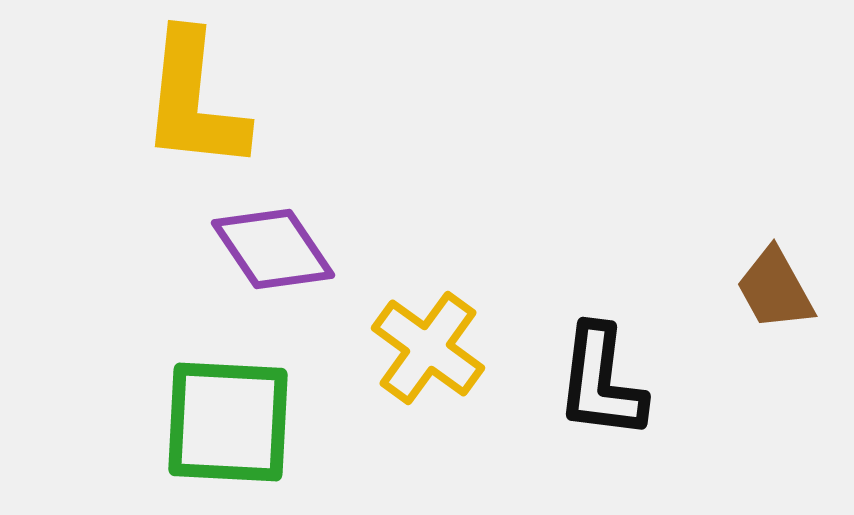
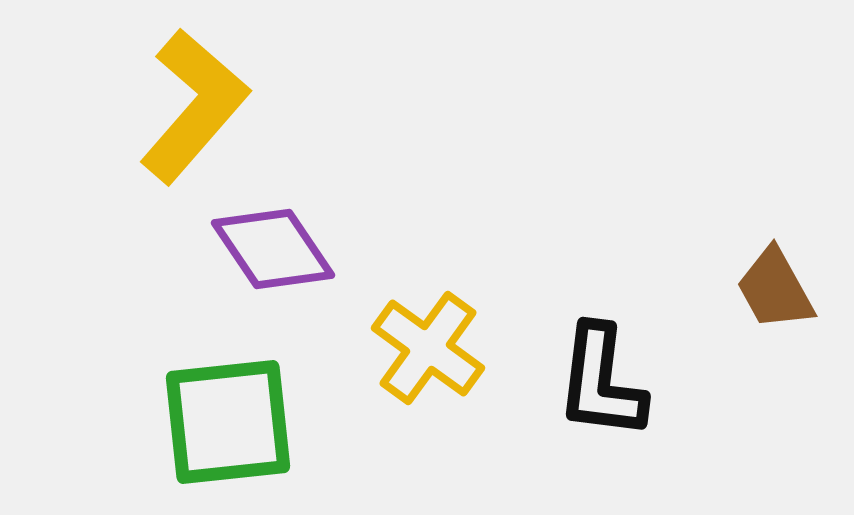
yellow L-shape: moved 5 px down; rotated 145 degrees counterclockwise
green square: rotated 9 degrees counterclockwise
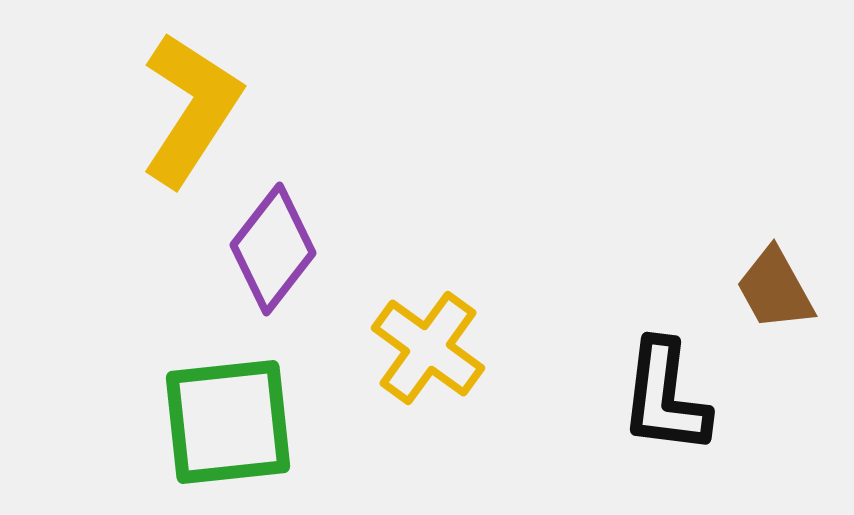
yellow L-shape: moved 3 px left, 3 px down; rotated 8 degrees counterclockwise
purple diamond: rotated 72 degrees clockwise
black L-shape: moved 64 px right, 15 px down
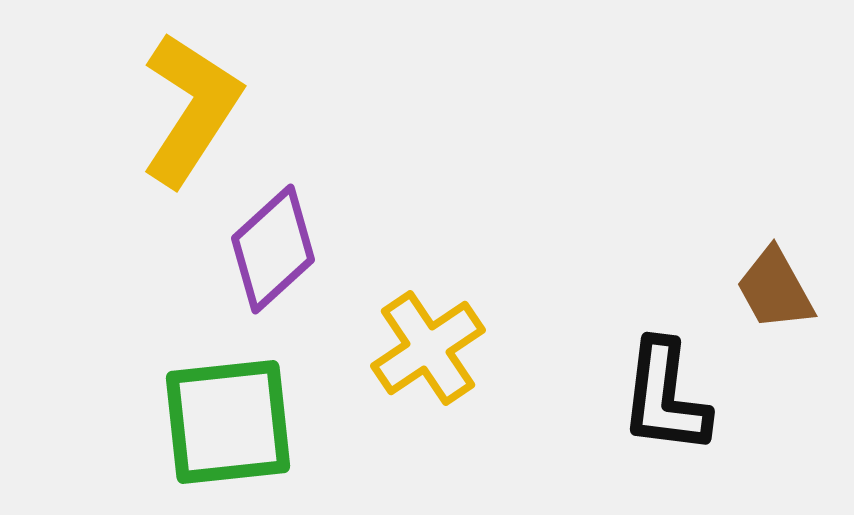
purple diamond: rotated 10 degrees clockwise
yellow cross: rotated 20 degrees clockwise
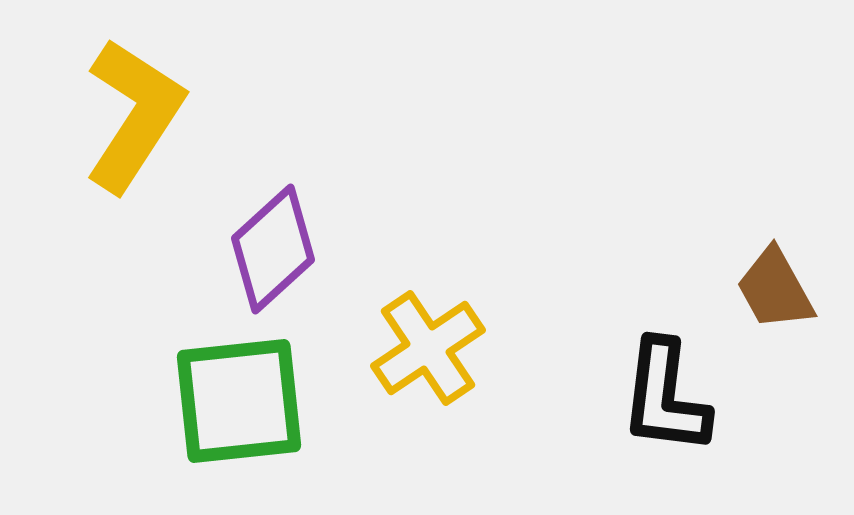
yellow L-shape: moved 57 px left, 6 px down
green square: moved 11 px right, 21 px up
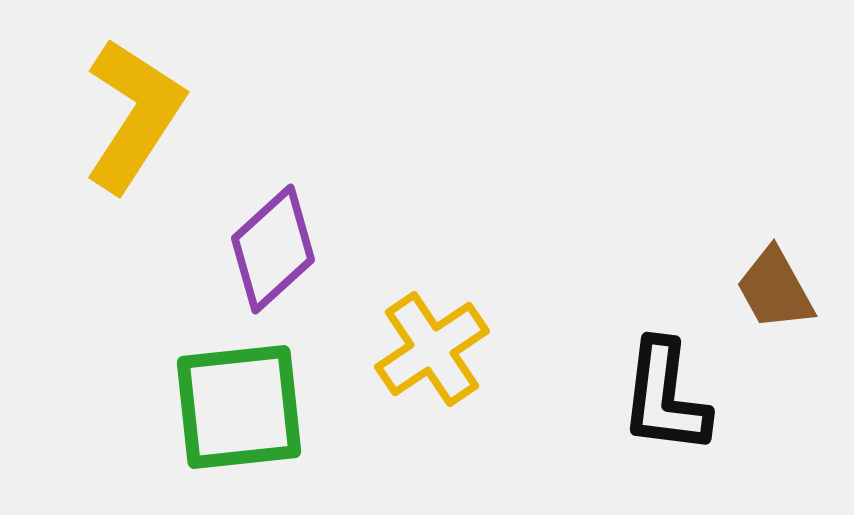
yellow cross: moved 4 px right, 1 px down
green square: moved 6 px down
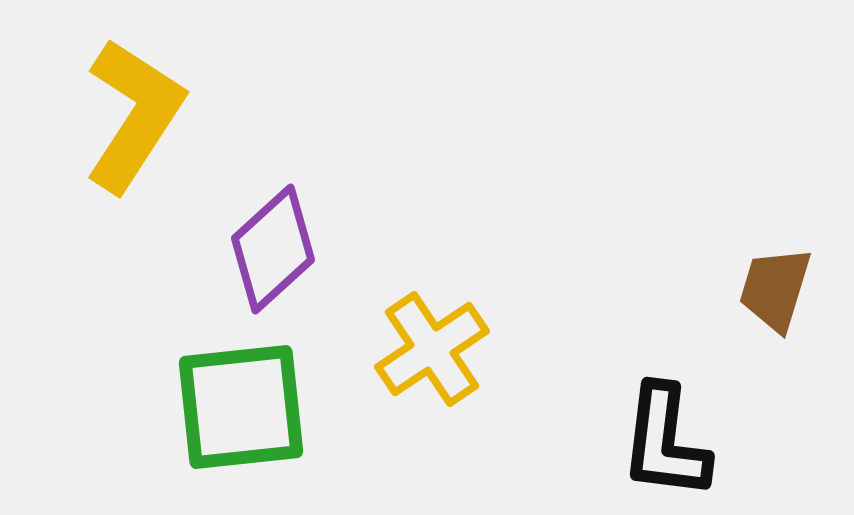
brown trapezoid: rotated 46 degrees clockwise
black L-shape: moved 45 px down
green square: moved 2 px right
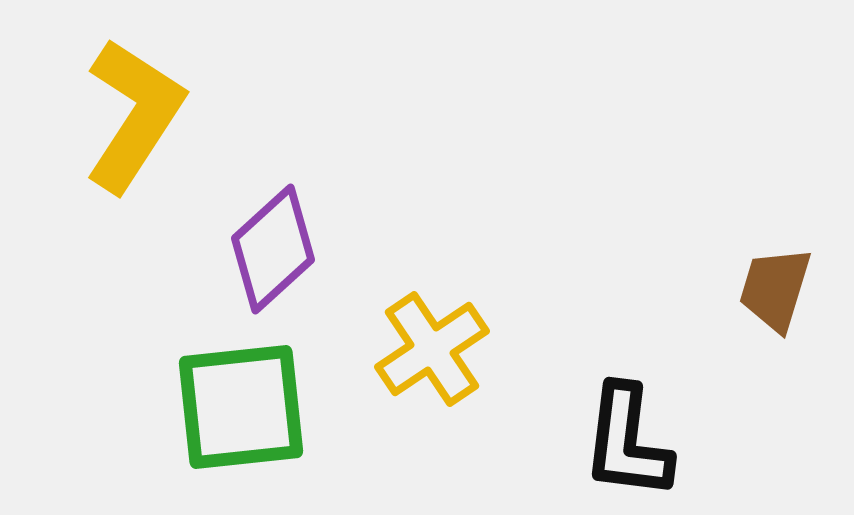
black L-shape: moved 38 px left
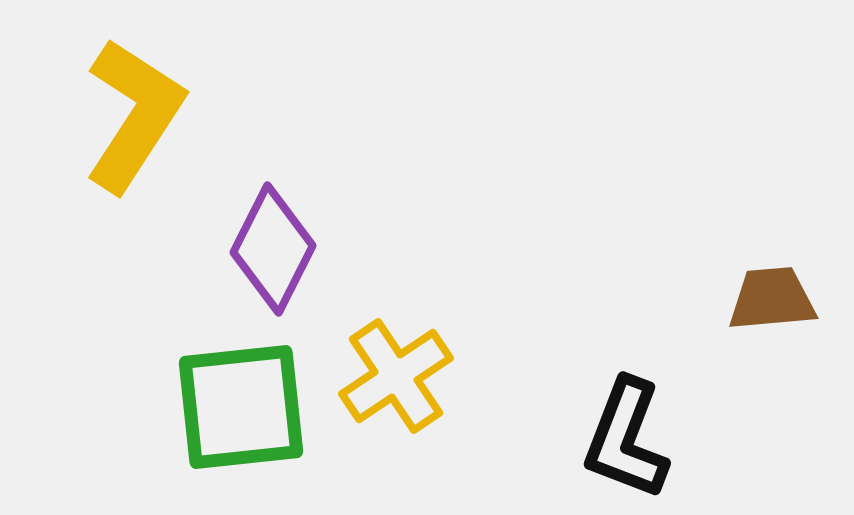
purple diamond: rotated 21 degrees counterclockwise
brown trapezoid: moved 3 px left, 10 px down; rotated 68 degrees clockwise
yellow cross: moved 36 px left, 27 px down
black L-shape: moved 1 px left, 3 px up; rotated 14 degrees clockwise
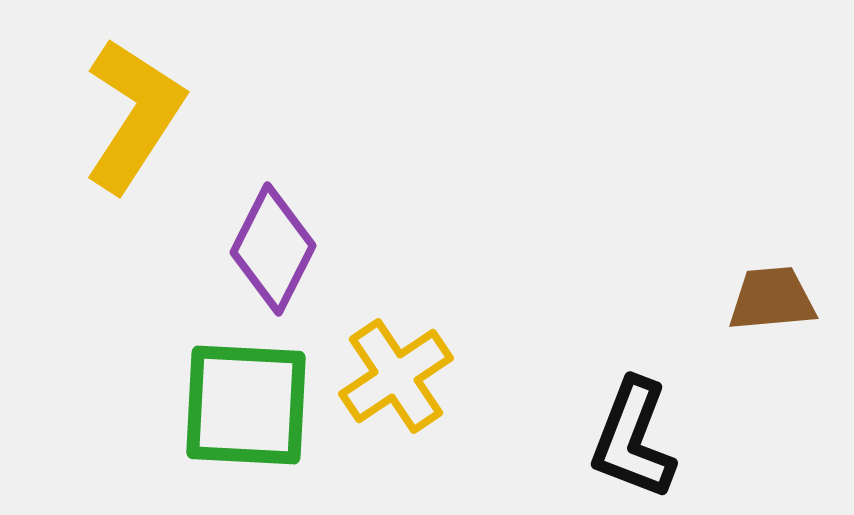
green square: moved 5 px right, 2 px up; rotated 9 degrees clockwise
black L-shape: moved 7 px right
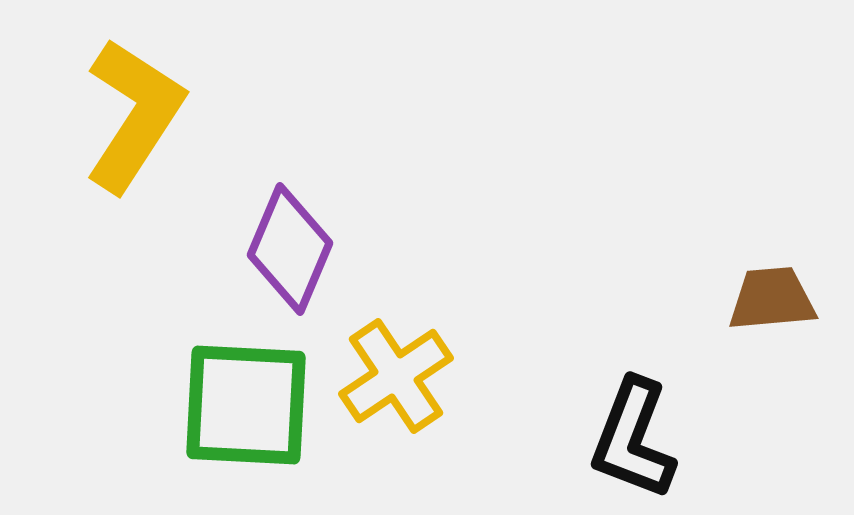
purple diamond: moved 17 px right; rotated 4 degrees counterclockwise
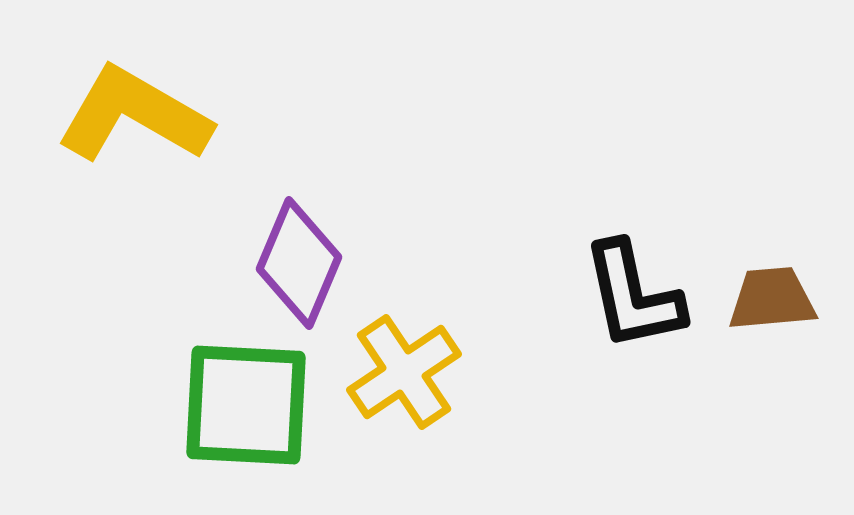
yellow L-shape: rotated 93 degrees counterclockwise
purple diamond: moved 9 px right, 14 px down
yellow cross: moved 8 px right, 4 px up
black L-shape: moved 143 px up; rotated 33 degrees counterclockwise
